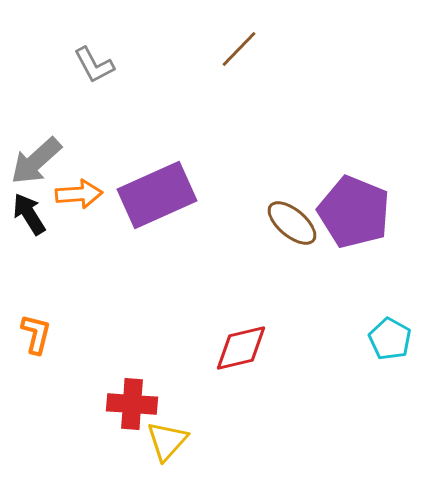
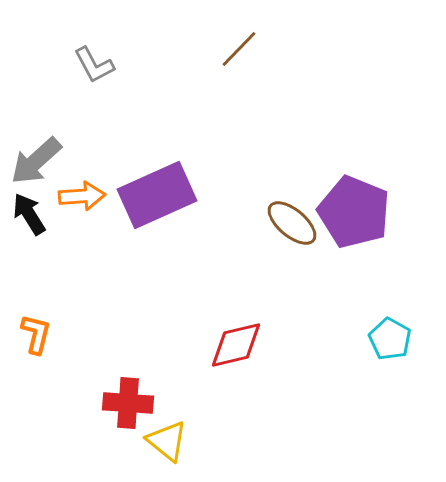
orange arrow: moved 3 px right, 2 px down
red diamond: moved 5 px left, 3 px up
red cross: moved 4 px left, 1 px up
yellow triangle: rotated 33 degrees counterclockwise
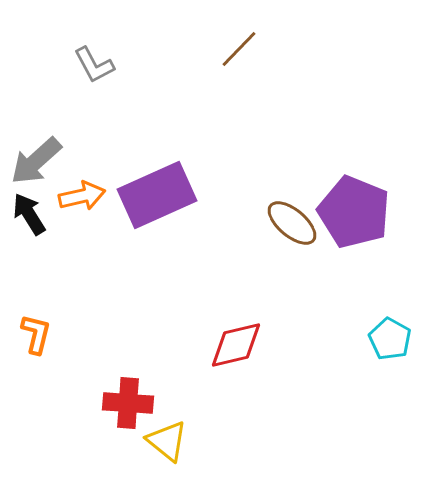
orange arrow: rotated 9 degrees counterclockwise
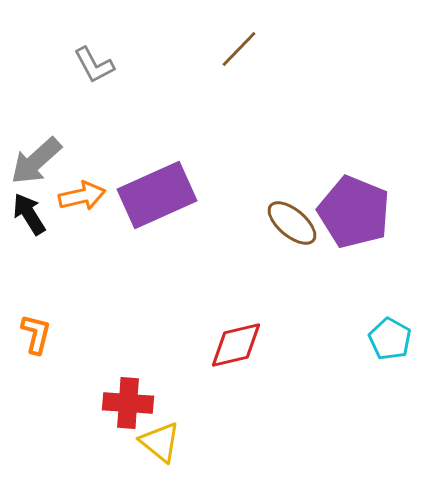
yellow triangle: moved 7 px left, 1 px down
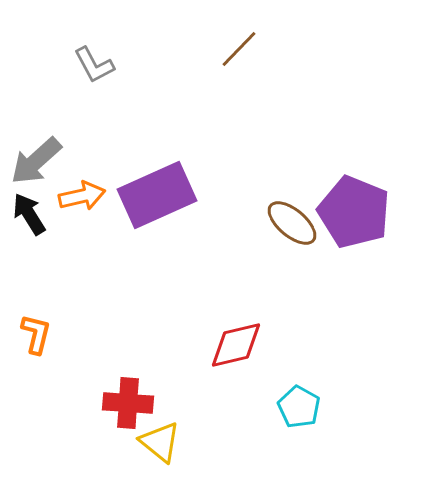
cyan pentagon: moved 91 px left, 68 px down
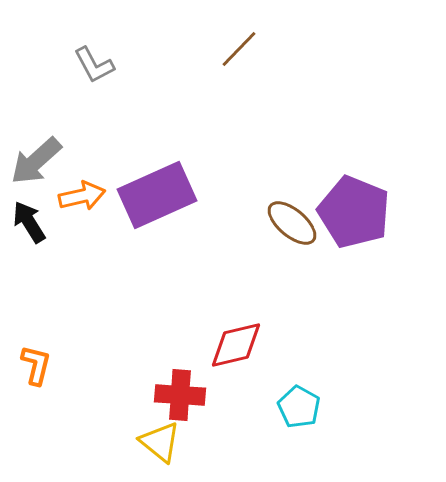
black arrow: moved 8 px down
orange L-shape: moved 31 px down
red cross: moved 52 px right, 8 px up
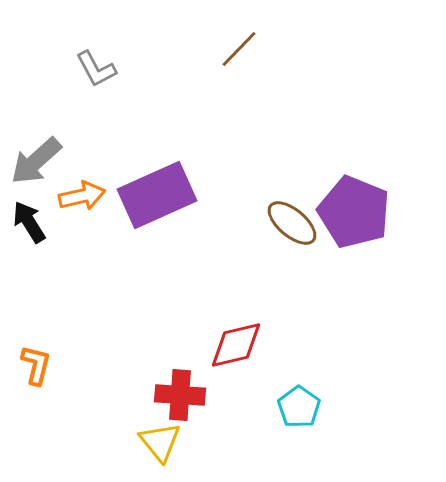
gray L-shape: moved 2 px right, 4 px down
cyan pentagon: rotated 6 degrees clockwise
yellow triangle: rotated 12 degrees clockwise
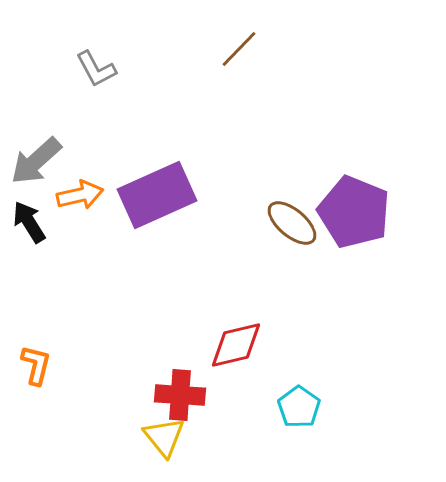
orange arrow: moved 2 px left, 1 px up
yellow triangle: moved 4 px right, 5 px up
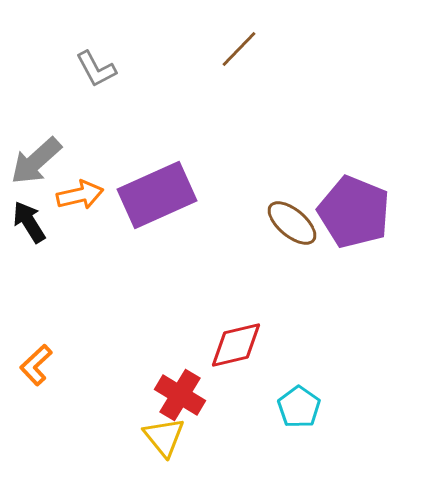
orange L-shape: rotated 147 degrees counterclockwise
red cross: rotated 27 degrees clockwise
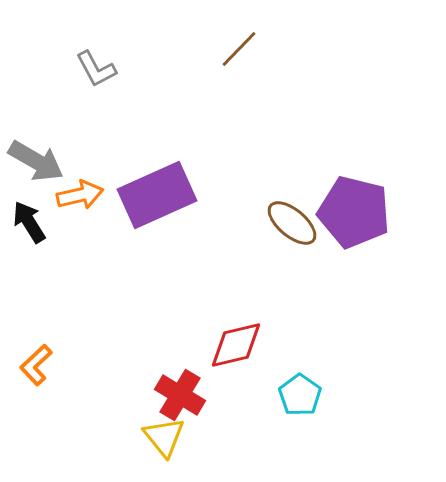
gray arrow: rotated 108 degrees counterclockwise
purple pentagon: rotated 8 degrees counterclockwise
cyan pentagon: moved 1 px right, 12 px up
